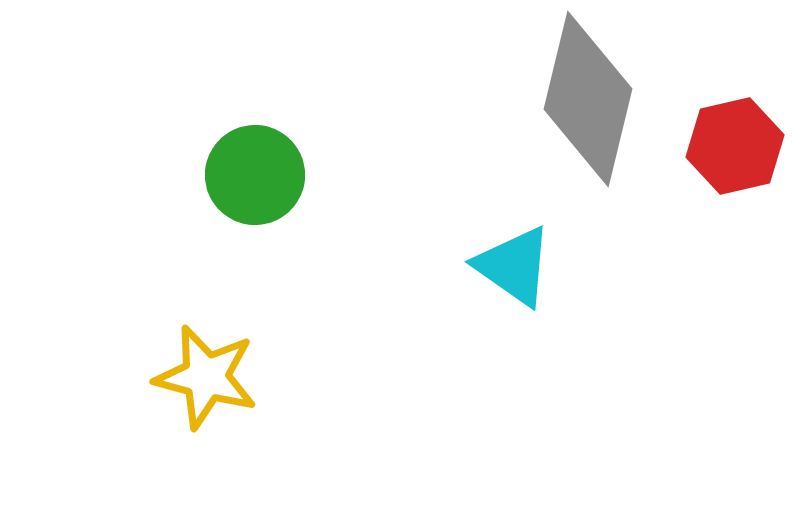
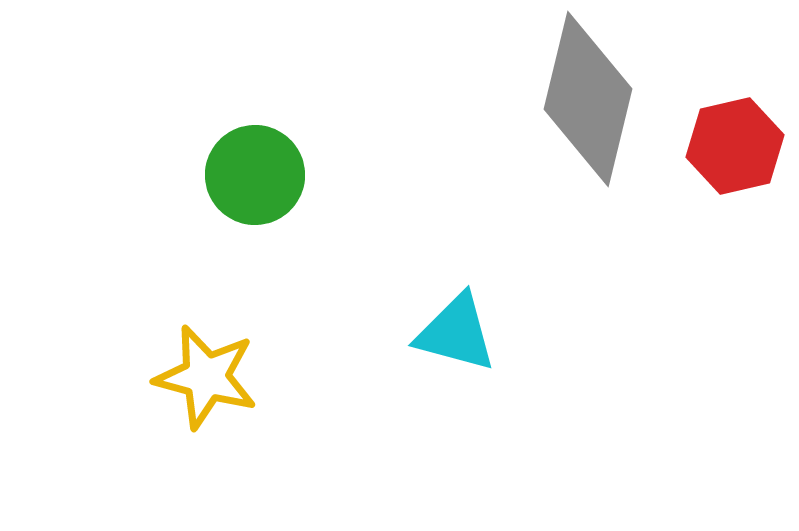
cyan triangle: moved 58 px left, 67 px down; rotated 20 degrees counterclockwise
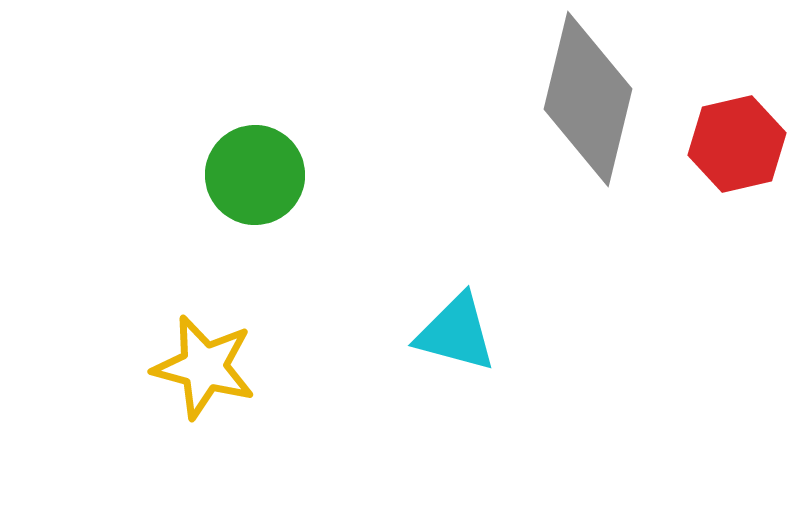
red hexagon: moved 2 px right, 2 px up
yellow star: moved 2 px left, 10 px up
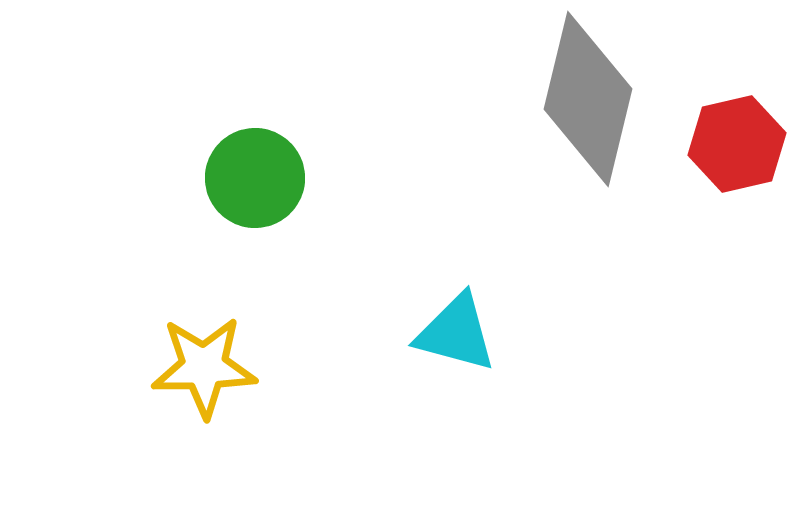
green circle: moved 3 px down
yellow star: rotated 16 degrees counterclockwise
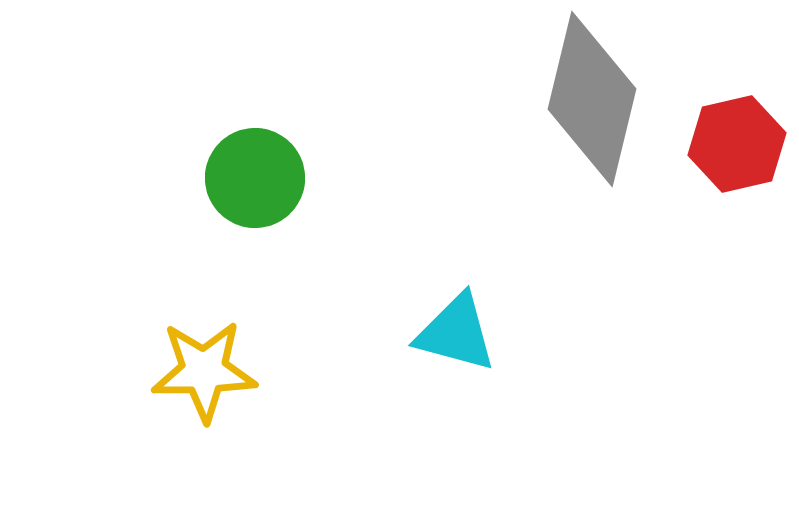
gray diamond: moved 4 px right
yellow star: moved 4 px down
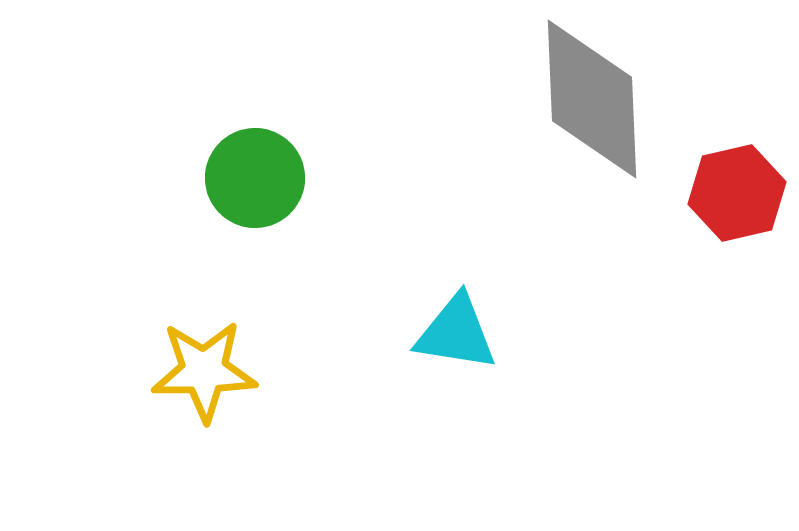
gray diamond: rotated 16 degrees counterclockwise
red hexagon: moved 49 px down
cyan triangle: rotated 6 degrees counterclockwise
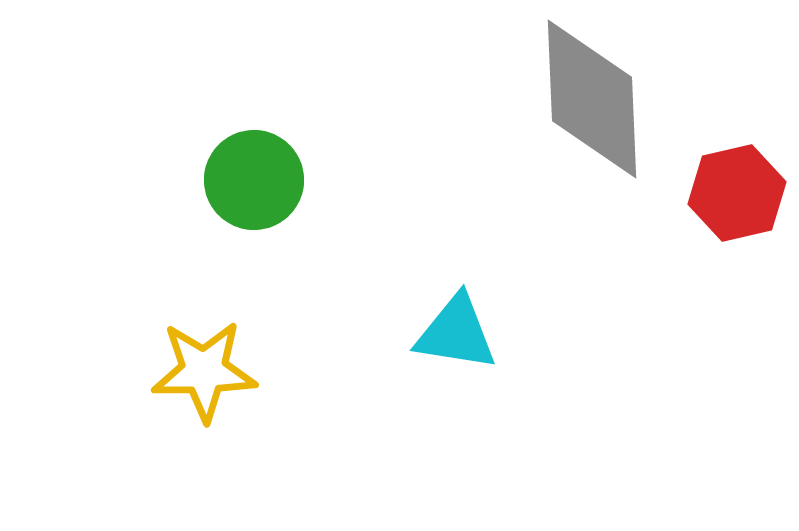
green circle: moved 1 px left, 2 px down
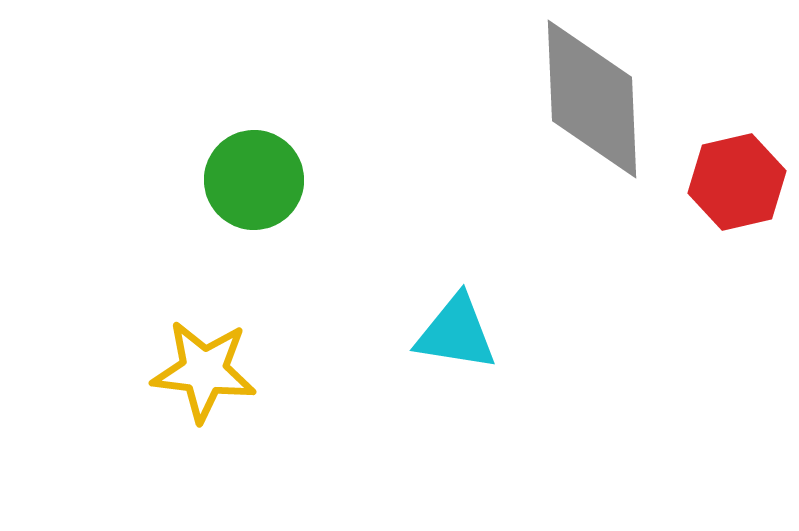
red hexagon: moved 11 px up
yellow star: rotated 8 degrees clockwise
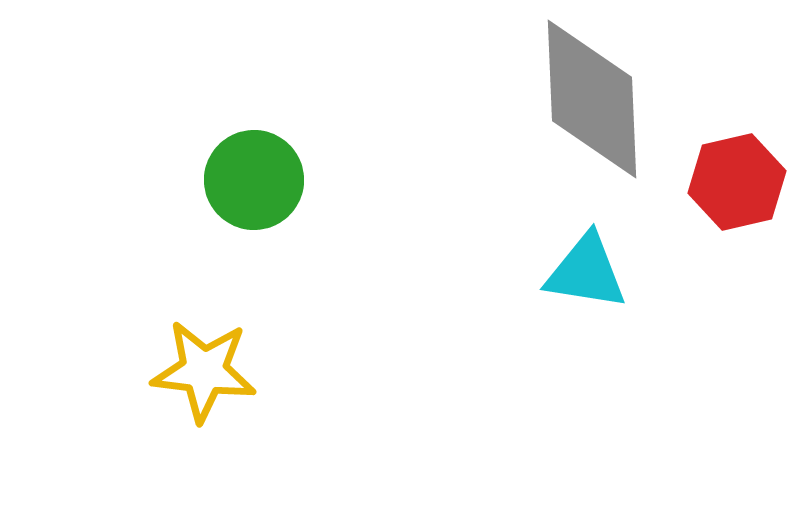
cyan triangle: moved 130 px right, 61 px up
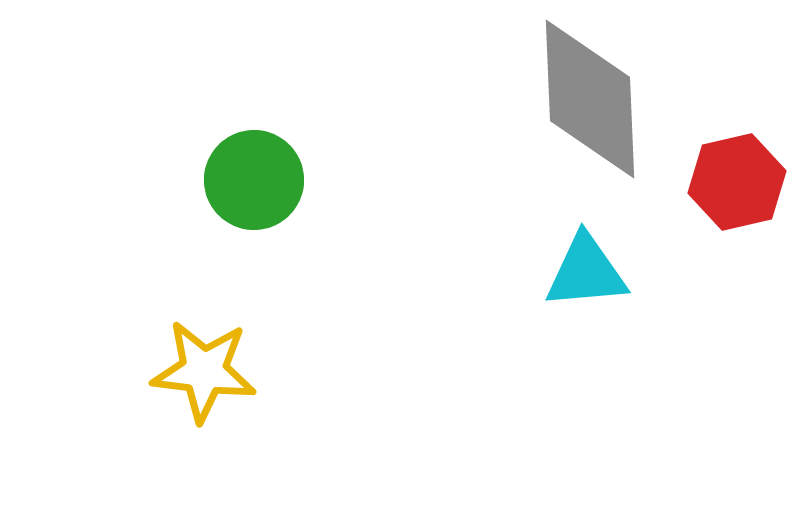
gray diamond: moved 2 px left
cyan triangle: rotated 14 degrees counterclockwise
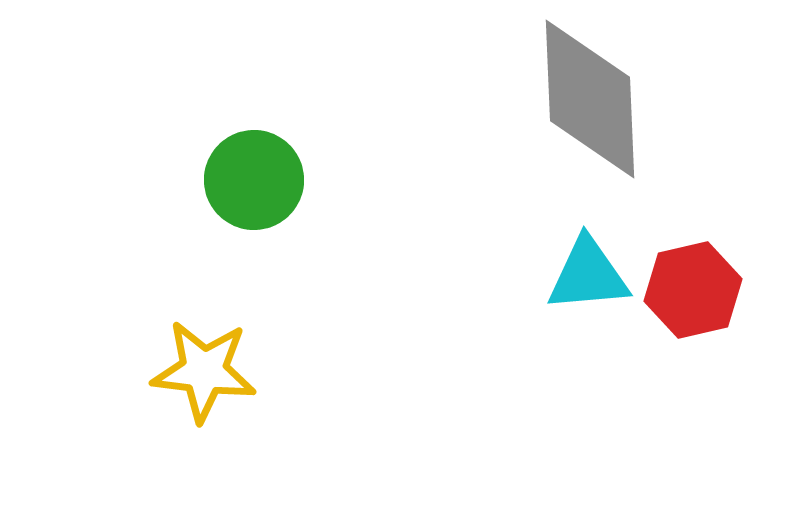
red hexagon: moved 44 px left, 108 px down
cyan triangle: moved 2 px right, 3 px down
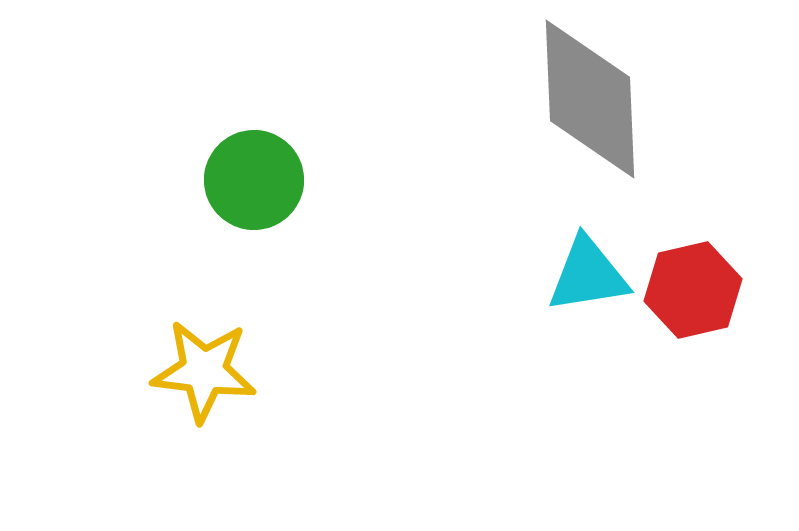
cyan triangle: rotated 4 degrees counterclockwise
